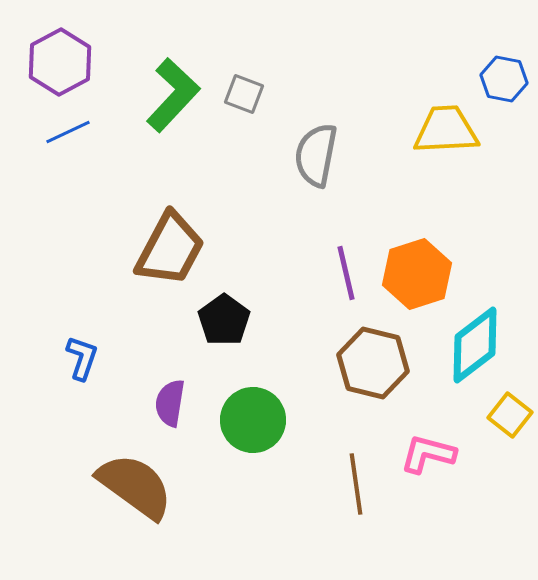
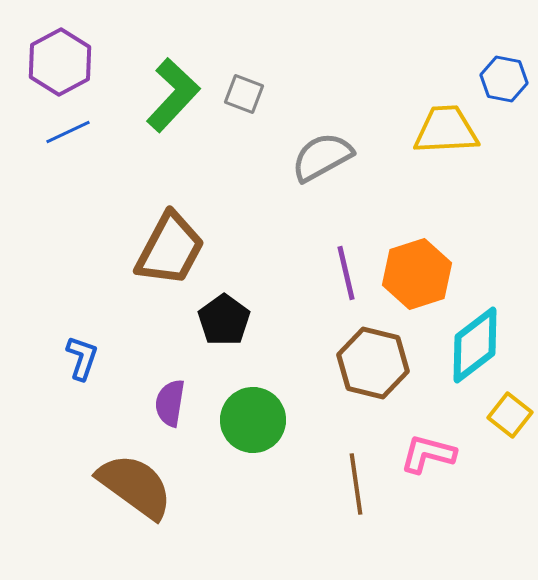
gray semicircle: moved 6 px right, 2 px down; rotated 50 degrees clockwise
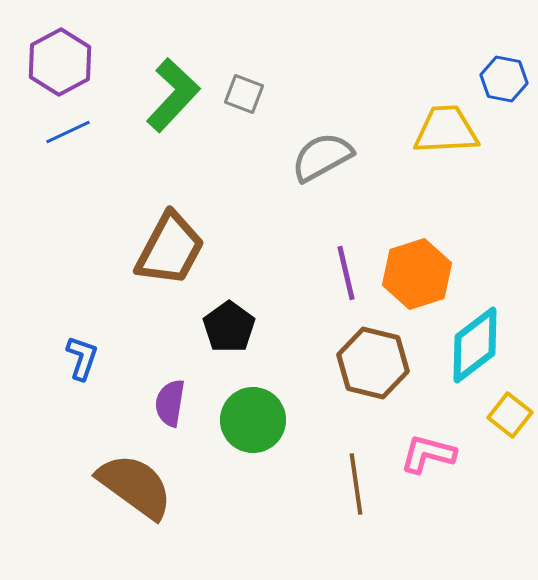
black pentagon: moved 5 px right, 7 px down
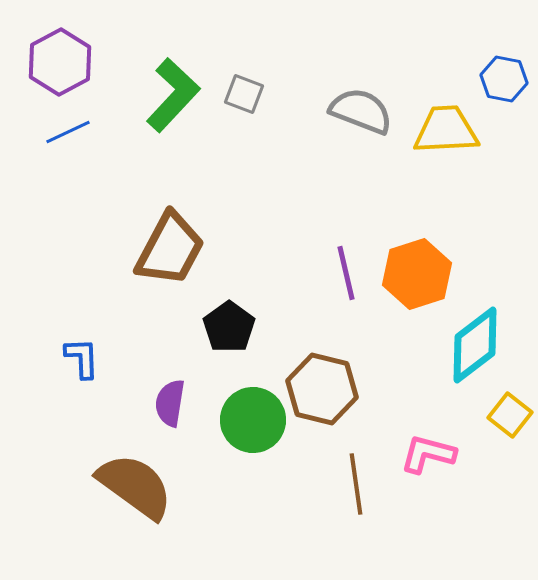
gray semicircle: moved 39 px right, 46 px up; rotated 50 degrees clockwise
blue L-shape: rotated 21 degrees counterclockwise
brown hexagon: moved 51 px left, 26 px down
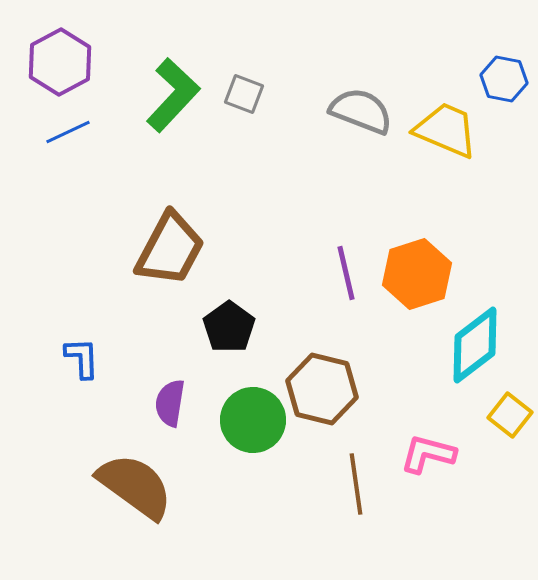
yellow trapezoid: rotated 26 degrees clockwise
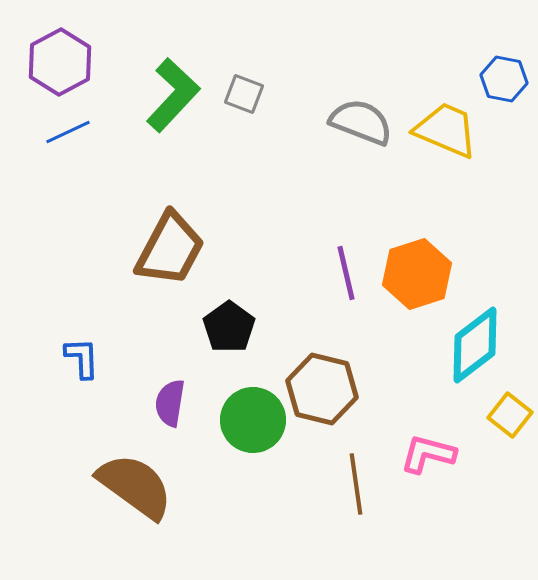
gray semicircle: moved 11 px down
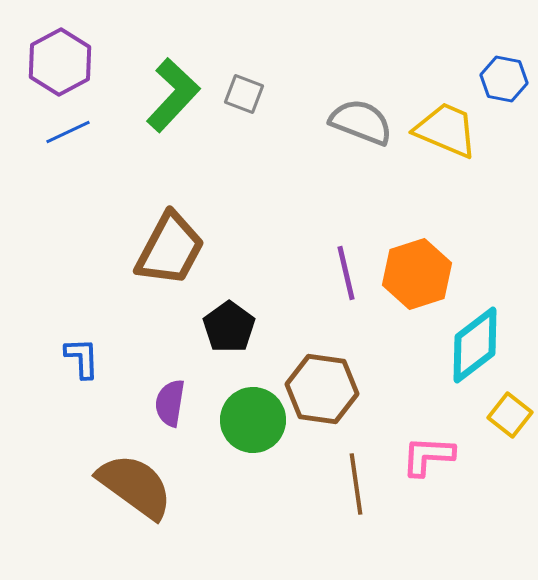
brown hexagon: rotated 6 degrees counterclockwise
pink L-shape: moved 2 px down; rotated 12 degrees counterclockwise
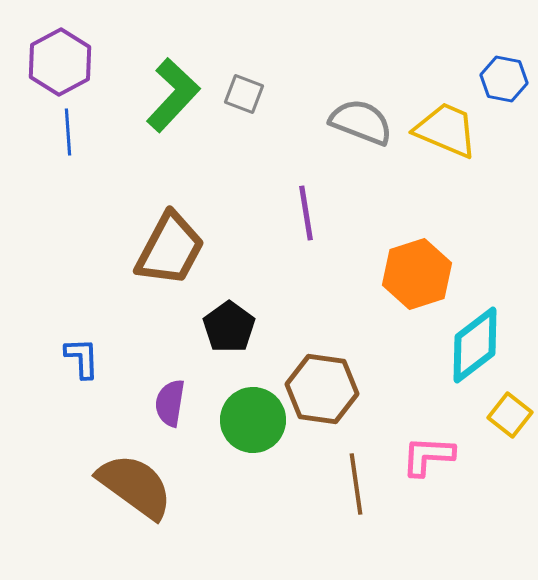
blue line: rotated 69 degrees counterclockwise
purple line: moved 40 px left, 60 px up; rotated 4 degrees clockwise
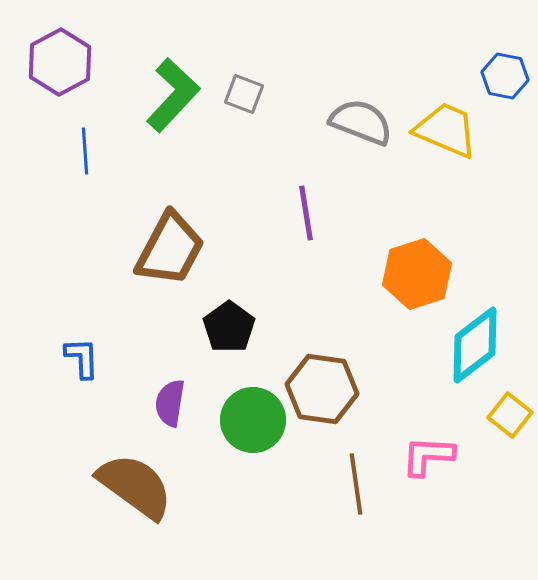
blue hexagon: moved 1 px right, 3 px up
blue line: moved 17 px right, 19 px down
